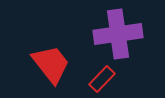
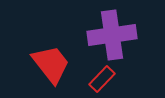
purple cross: moved 6 px left, 1 px down
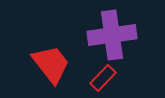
red rectangle: moved 1 px right, 1 px up
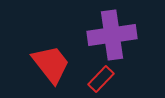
red rectangle: moved 2 px left, 1 px down
